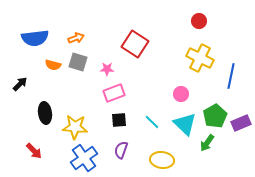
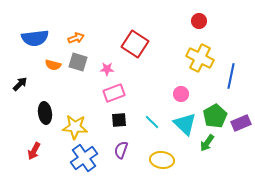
red arrow: rotated 72 degrees clockwise
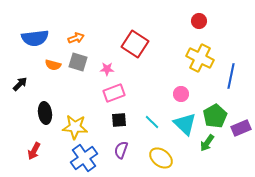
purple rectangle: moved 5 px down
yellow ellipse: moved 1 px left, 2 px up; rotated 30 degrees clockwise
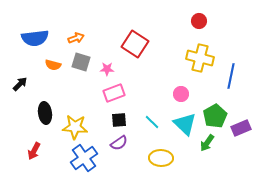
yellow cross: rotated 12 degrees counterclockwise
gray square: moved 3 px right
purple semicircle: moved 2 px left, 7 px up; rotated 144 degrees counterclockwise
yellow ellipse: rotated 35 degrees counterclockwise
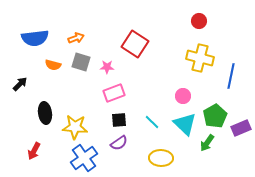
pink star: moved 2 px up
pink circle: moved 2 px right, 2 px down
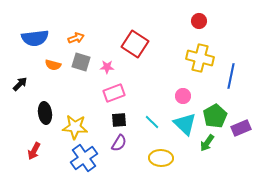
purple semicircle: rotated 24 degrees counterclockwise
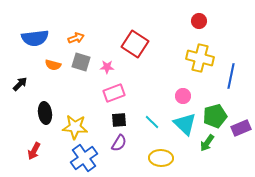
green pentagon: rotated 15 degrees clockwise
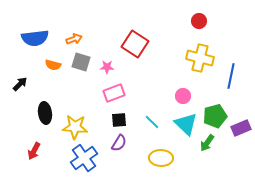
orange arrow: moved 2 px left, 1 px down
cyan triangle: moved 1 px right
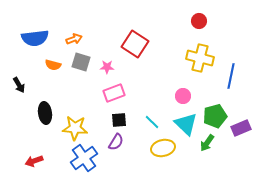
black arrow: moved 1 px left, 1 px down; rotated 105 degrees clockwise
yellow star: moved 1 px down
purple semicircle: moved 3 px left, 1 px up
red arrow: moved 10 px down; rotated 42 degrees clockwise
yellow ellipse: moved 2 px right, 10 px up; rotated 15 degrees counterclockwise
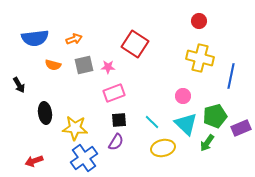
gray square: moved 3 px right, 3 px down; rotated 30 degrees counterclockwise
pink star: moved 1 px right
